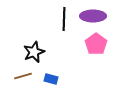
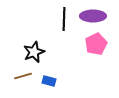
pink pentagon: rotated 10 degrees clockwise
blue rectangle: moved 2 px left, 2 px down
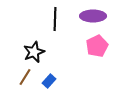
black line: moved 9 px left
pink pentagon: moved 1 px right, 2 px down
brown line: moved 2 px right, 1 px down; rotated 42 degrees counterclockwise
blue rectangle: rotated 64 degrees counterclockwise
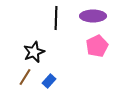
black line: moved 1 px right, 1 px up
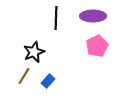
brown line: moved 1 px left, 1 px up
blue rectangle: moved 1 px left
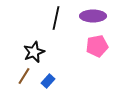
black line: rotated 10 degrees clockwise
pink pentagon: rotated 15 degrees clockwise
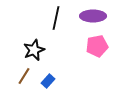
black star: moved 2 px up
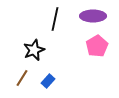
black line: moved 1 px left, 1 px down
pink pentagon: rotated 20 degrees counterclockwise
brown line: moved 2 px left, 2 px down
